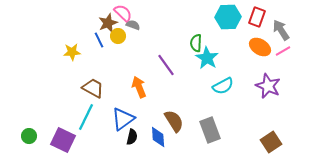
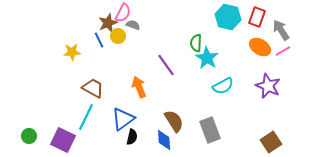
pink semicircle: rotated 72 degrees clockwise
cyan hexagon: rotated 15 degrees clockwise
blue diamond: moved 6 px right, 3 px down
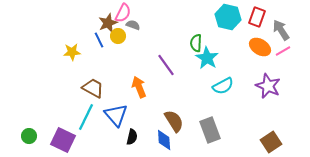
blue triangle: moved 7 px left, 4 px up; rotated 35 degrees counterclockwise
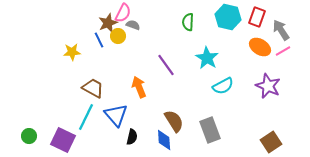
green semicircle: moved 8 px left, 21 px up
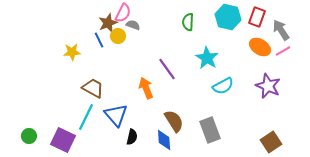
purple line: moved 1 px right, 4 px down
orange arrow: moved 7 px right, 1 px down
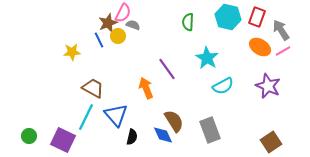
blue diamond: moved 1 px left, 5 px up; rotated 20 degrees counterclockwise
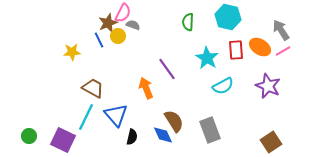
red rectangle: moved 21 px left, 33 px down; rotated 24 degrees counterclockwise
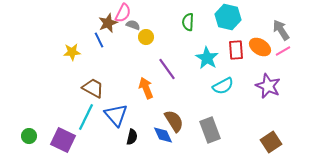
yellow circle: moved 28 px right, 1 px down
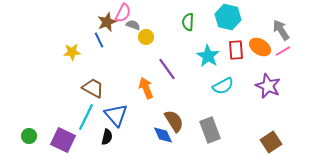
brown star: moved 1 px left, 1 px up
cyan star: moved 1 px right, 2 px up
black semicircle: moved 25 px left
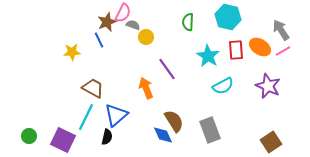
blue triangle: rotated 30 degrees clockwise
